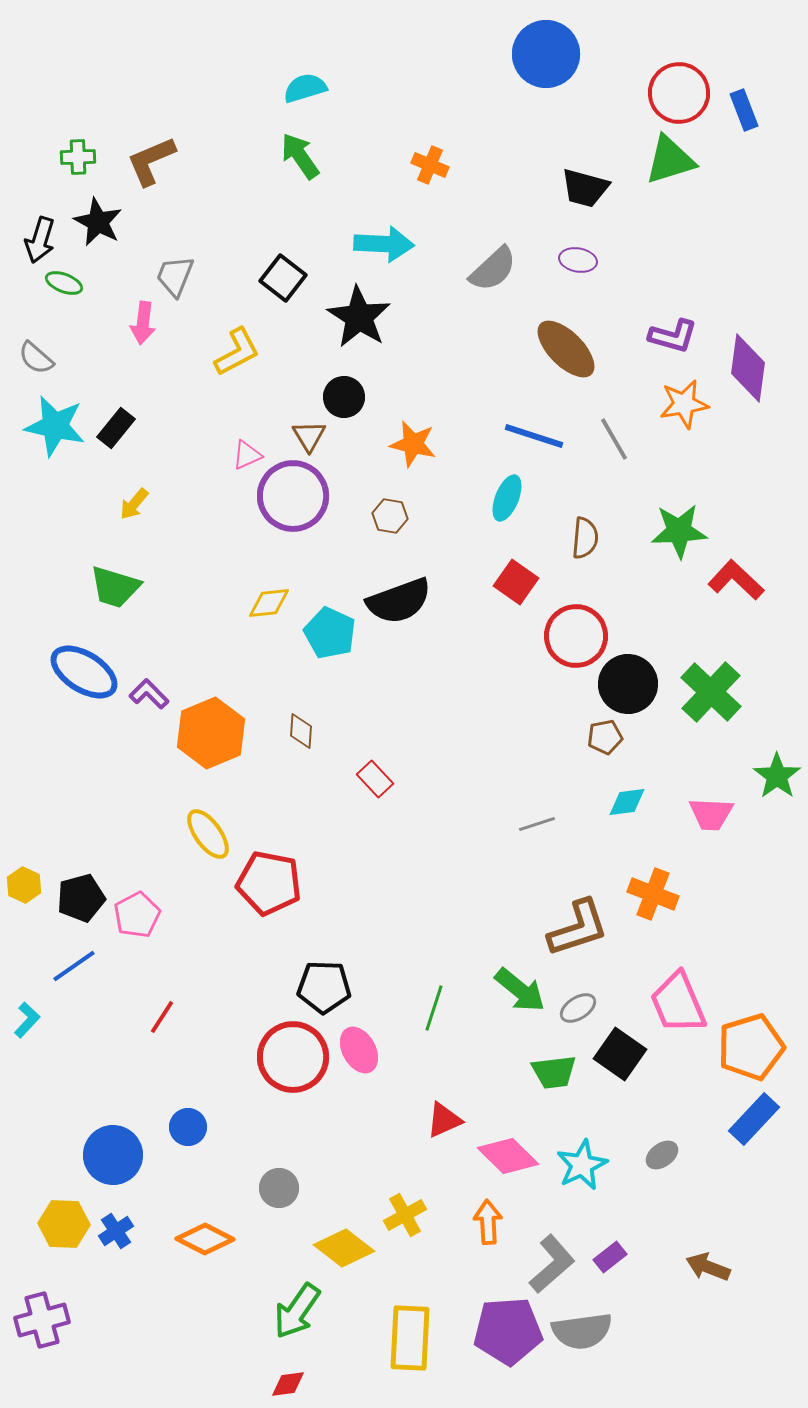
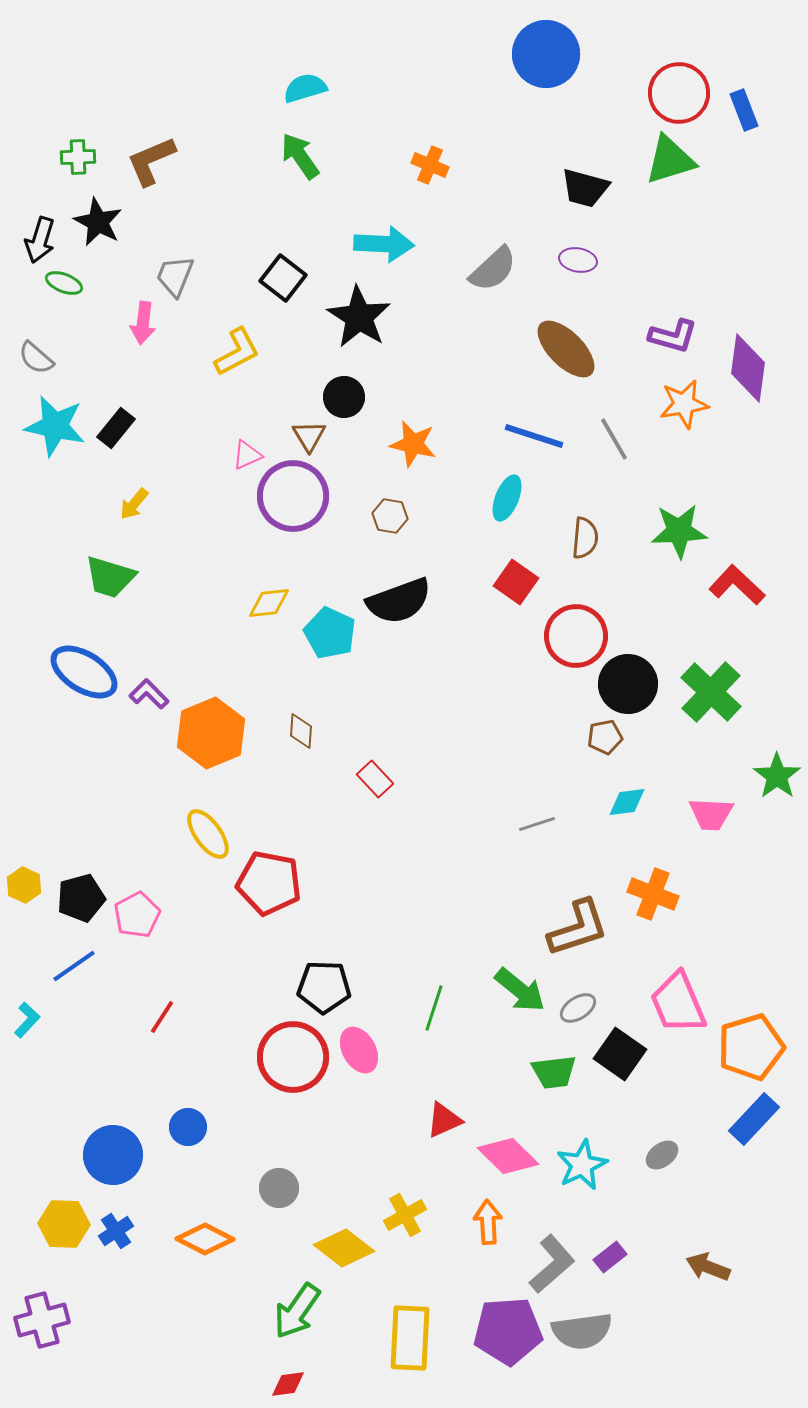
red L-shape at (736, 580): moved 1 px right, 5 px down
green trapezoid at (115, 587): moved 5 px left, 10 px up
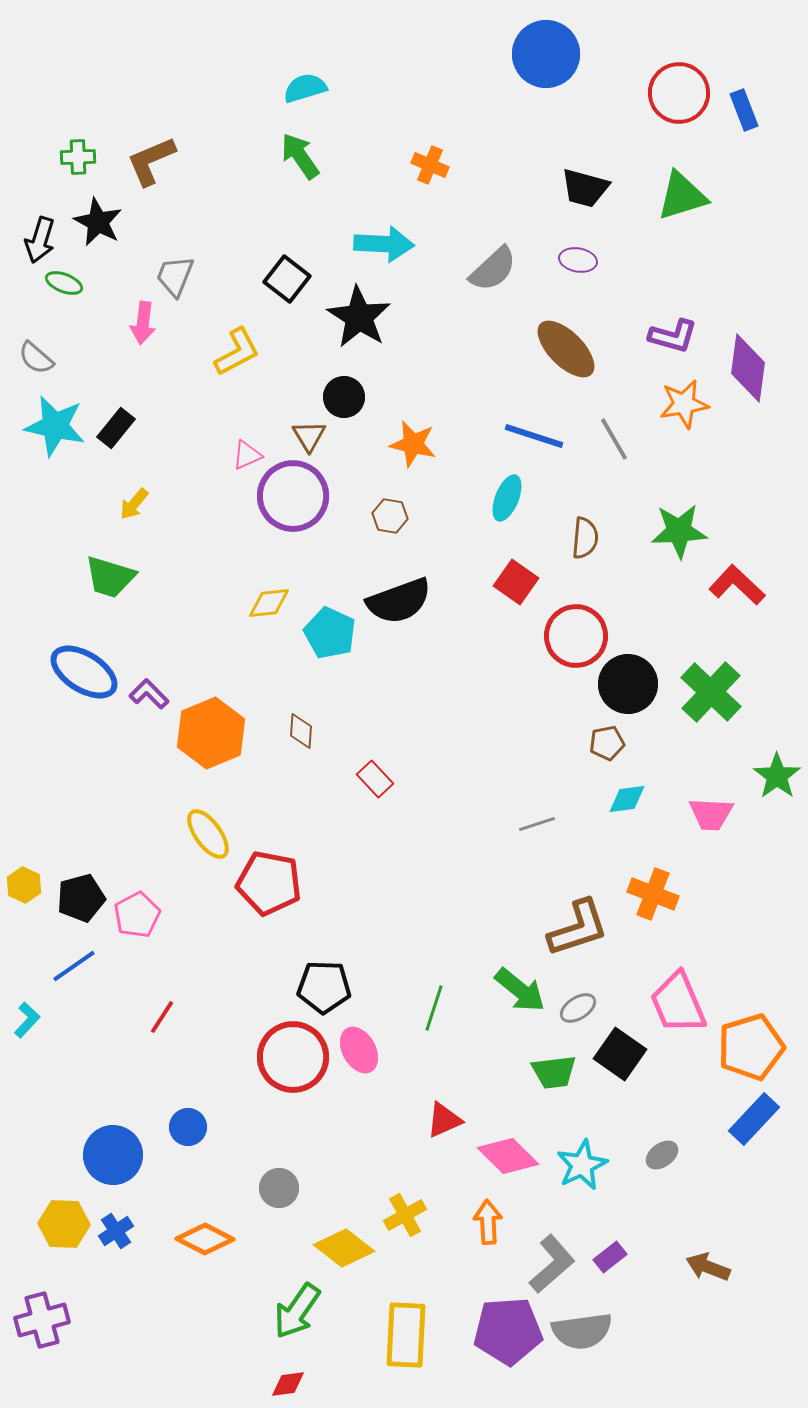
green triangle at (670, 160): moved 12 px right, 36 px down
black square at (283, 278): moved 4 px right, 1 px down
brown pentagon at (605, 737): moved 2 px right, 6 px down
cyan diamond at (627, 802): moved 3 px up
yellow rectangle at (410, 1338): moved 4 px left, 3 px up
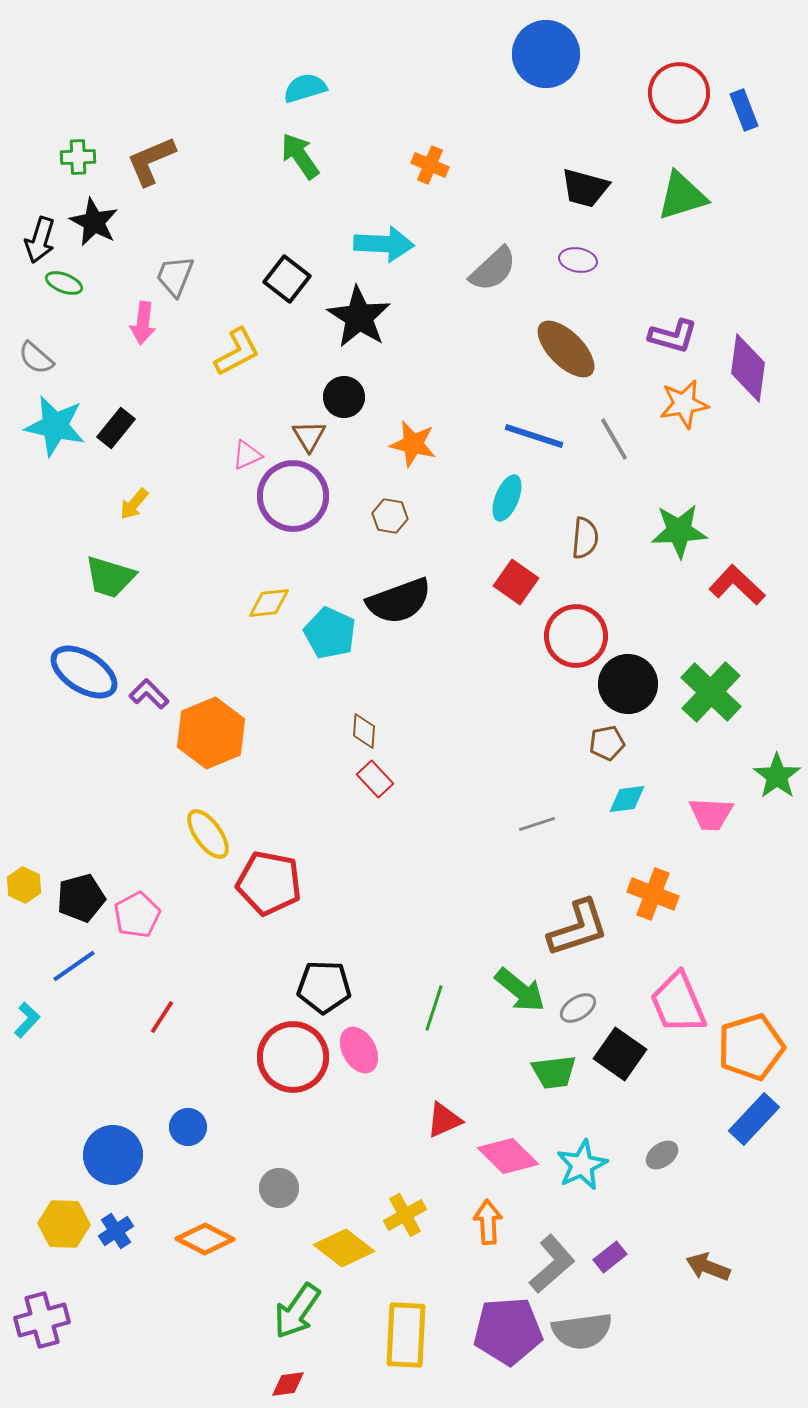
black star at (98, 222): moved 4 px left
brown diamond at (301, 731): moved 63 px right
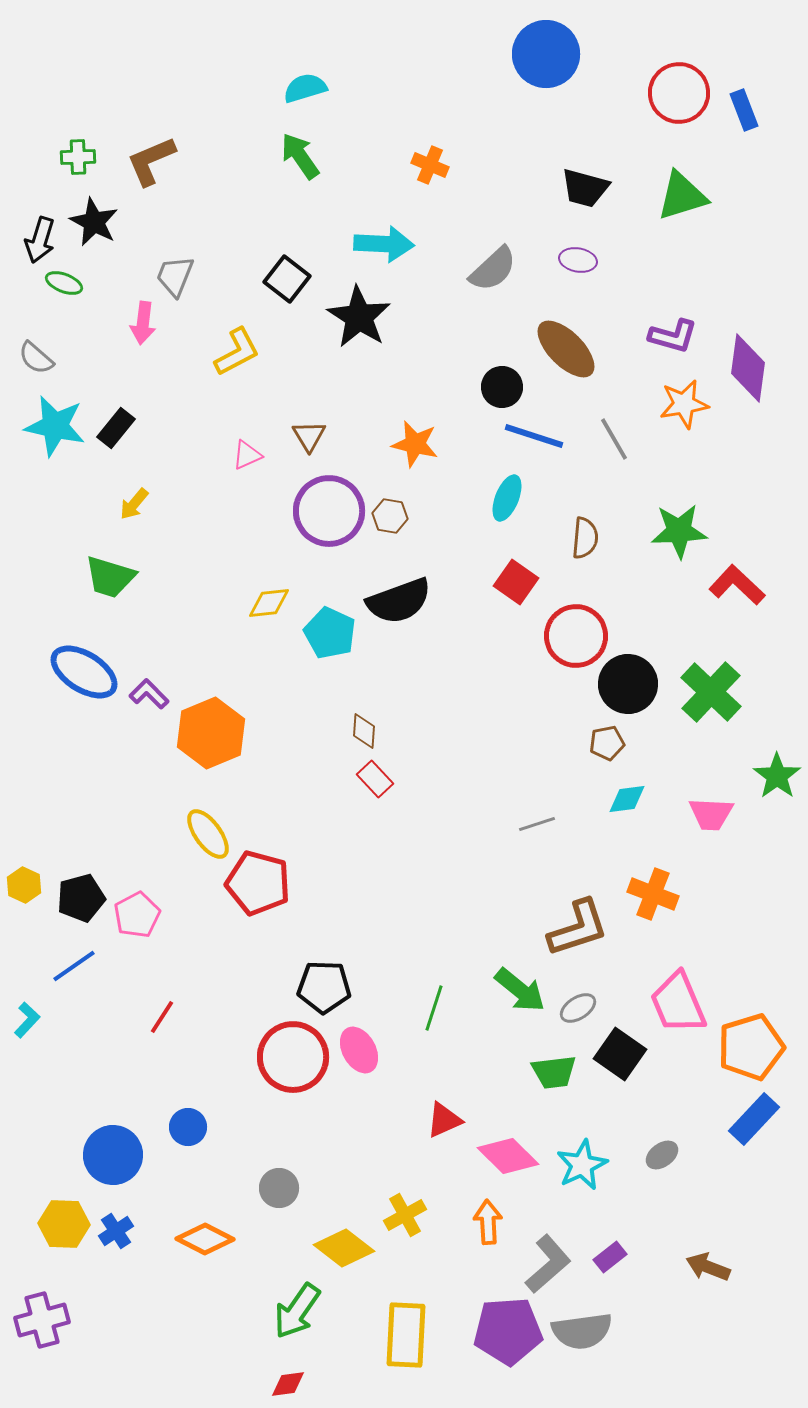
black circle at (344, 397): moved 158 px right, 10 px up
orange star at (413, 444): moved 2 px right
purple circle at (293, 496): moved 36 px right, 15 px down
red pentagon at (269, 883): moved 11 px left; rotated 4 degrees clockwise
gray L-shape at (552, 1264): moved 4 px left
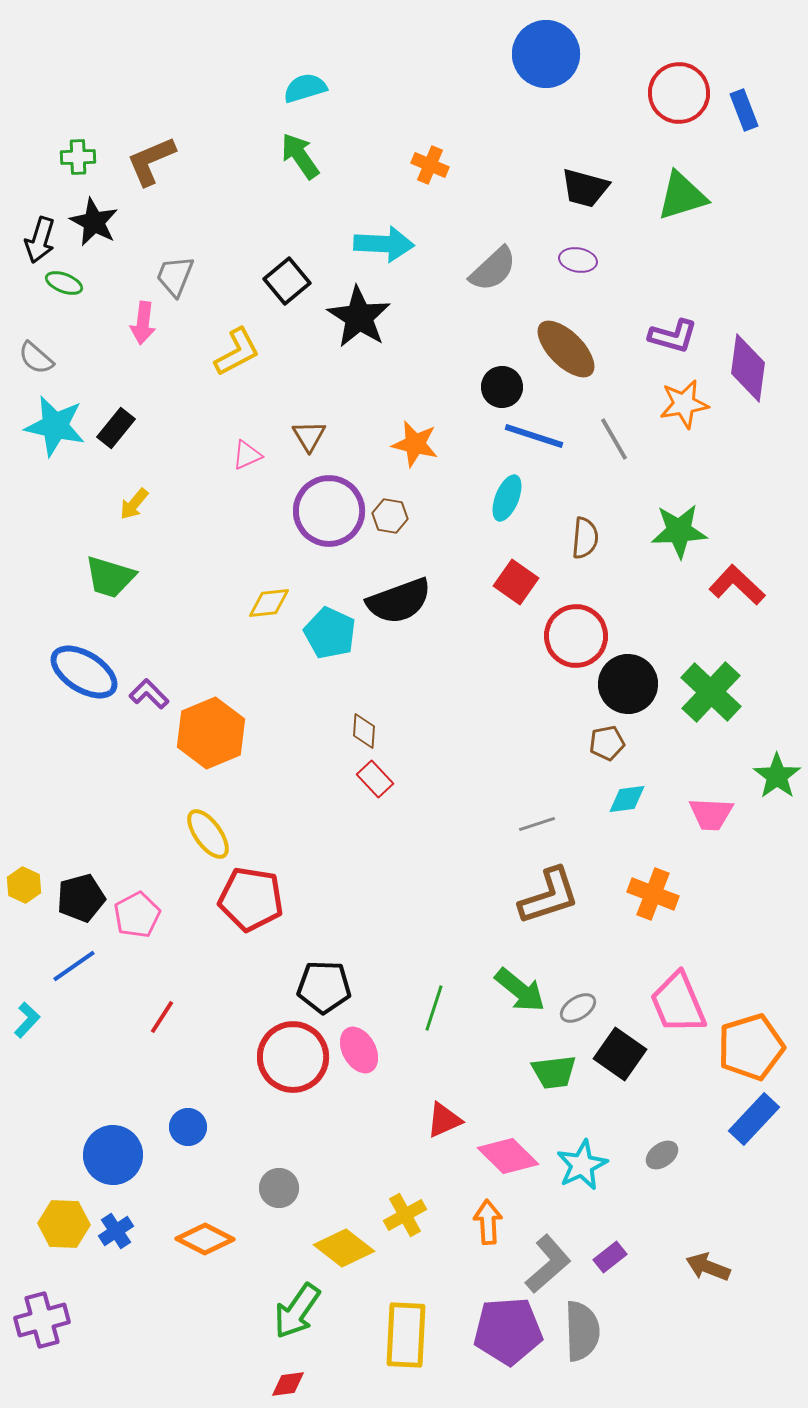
black square at (287, 279): moved 2 px down; rotated 12 degrees clockwise
red pentagon at (258, 883): moved 7 px left, 16 px down; rotated 6 degrees counterclockwise
brown L-shape at (578, 928): moved 29 px left, 32 px up
gray semicircle at (582, 1331): rotated 84 degrees counterclockwise
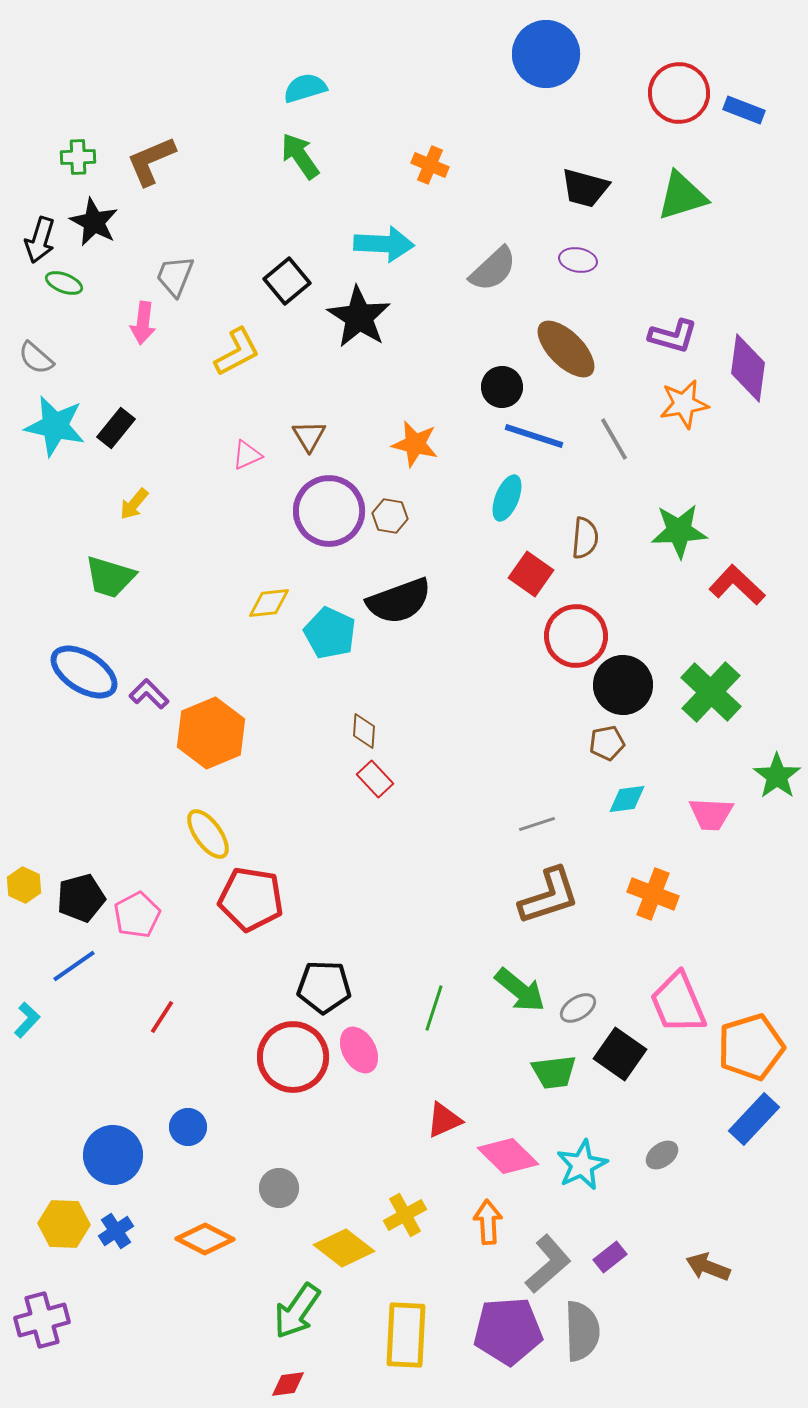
blue rectangle at (744, 110): rotated 48 degrees counterclockwise
red square at (516, 582): moved 15 px right, 8 px up
black circle at (628, 684): moved 5 px left, 1 px down
